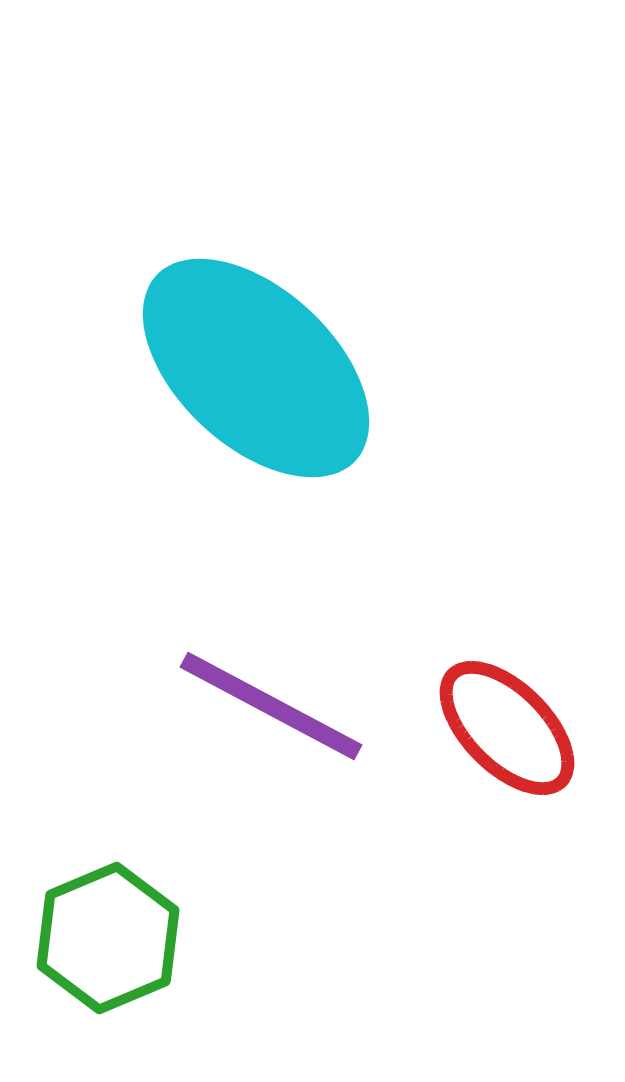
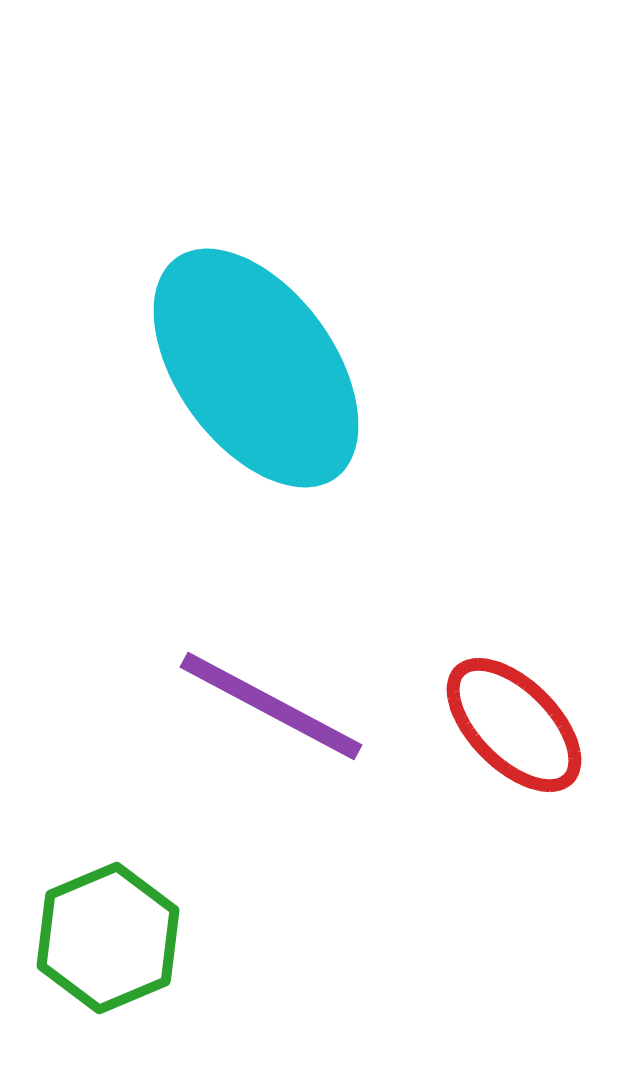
cyan ellipse: rotated 11 degrees clockwise
red ellipse: moved 7 px right, 3 px up
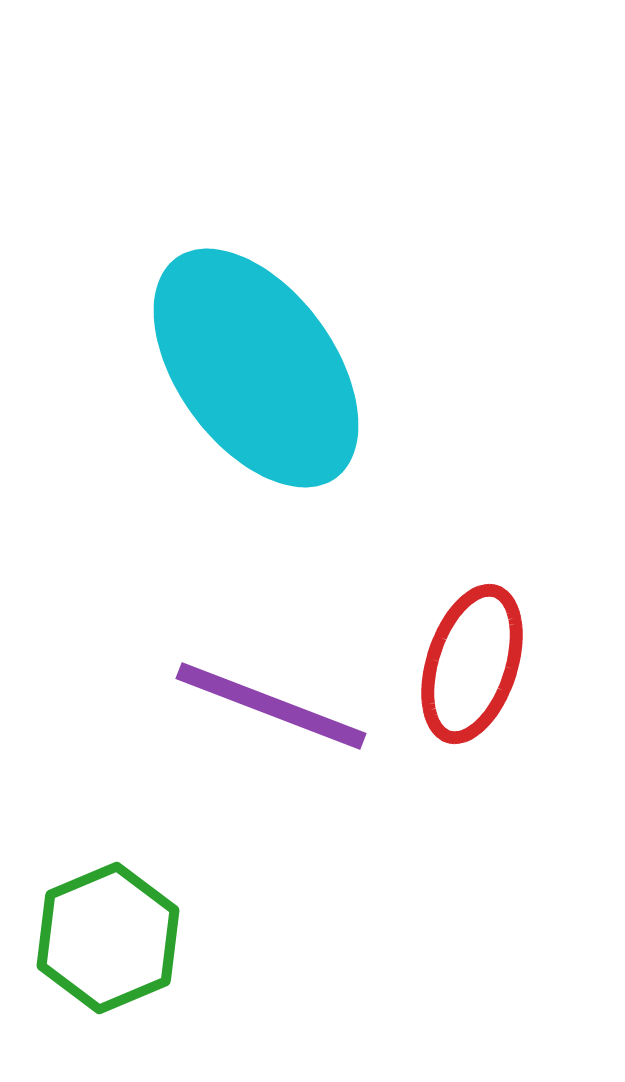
purple line: rotated 7 degrees counterclockwise
red ellipse: moved 42 px left, 61 px up; rotated 63 degrees clockwise
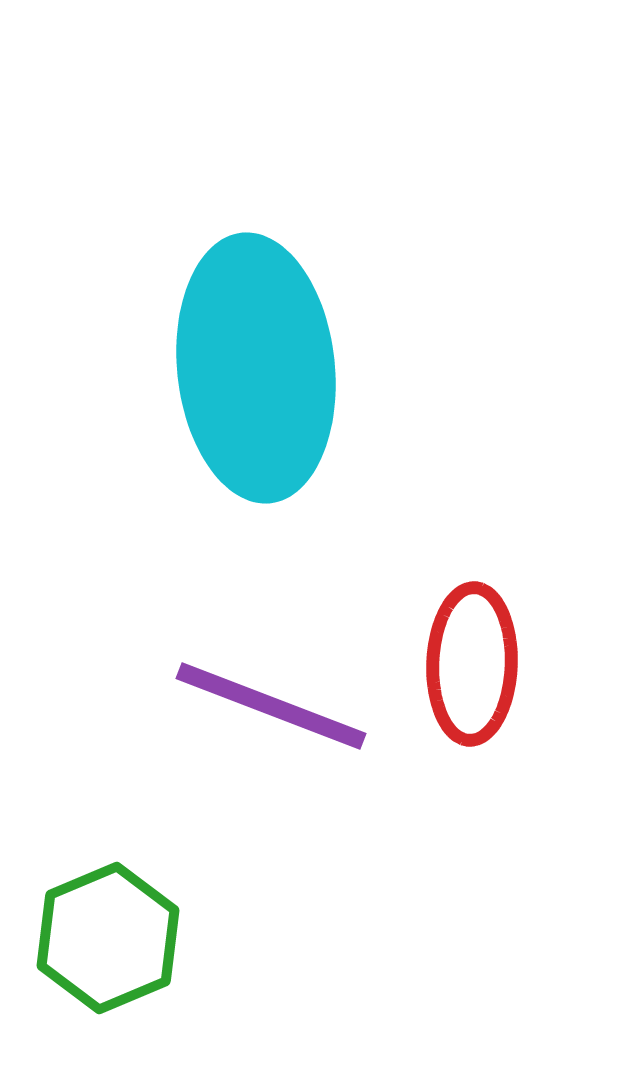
cyan ellipse: rotated 30 degrees clockwise
red ellipse: rotated 16 degrees counterclockwise
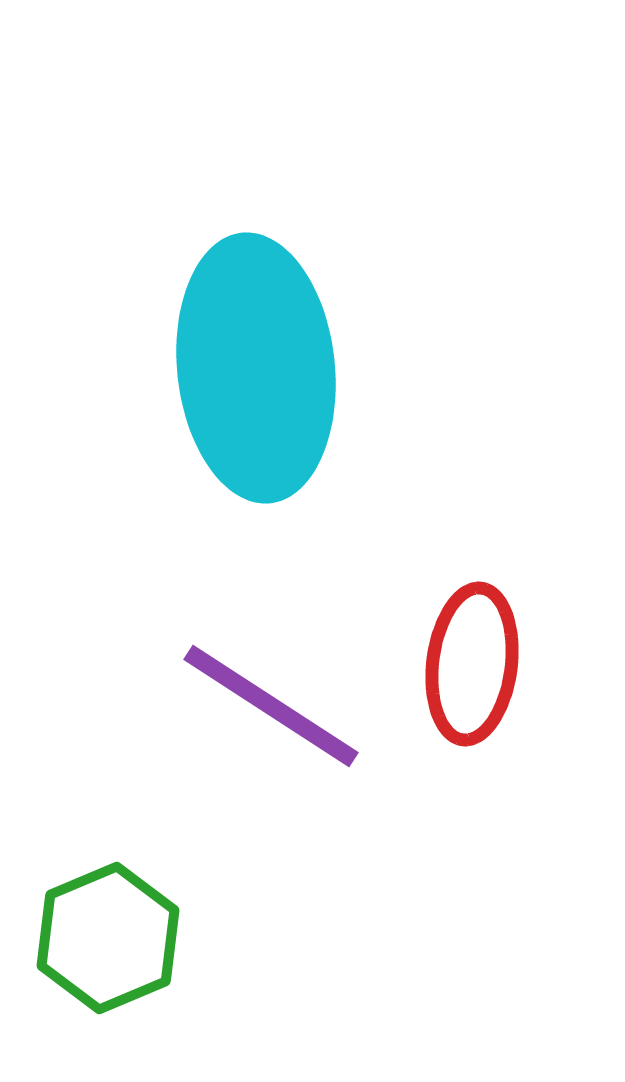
red ellipse: rotated 5 degrees clockwise
purple line: rotated 12 degrees clockwise
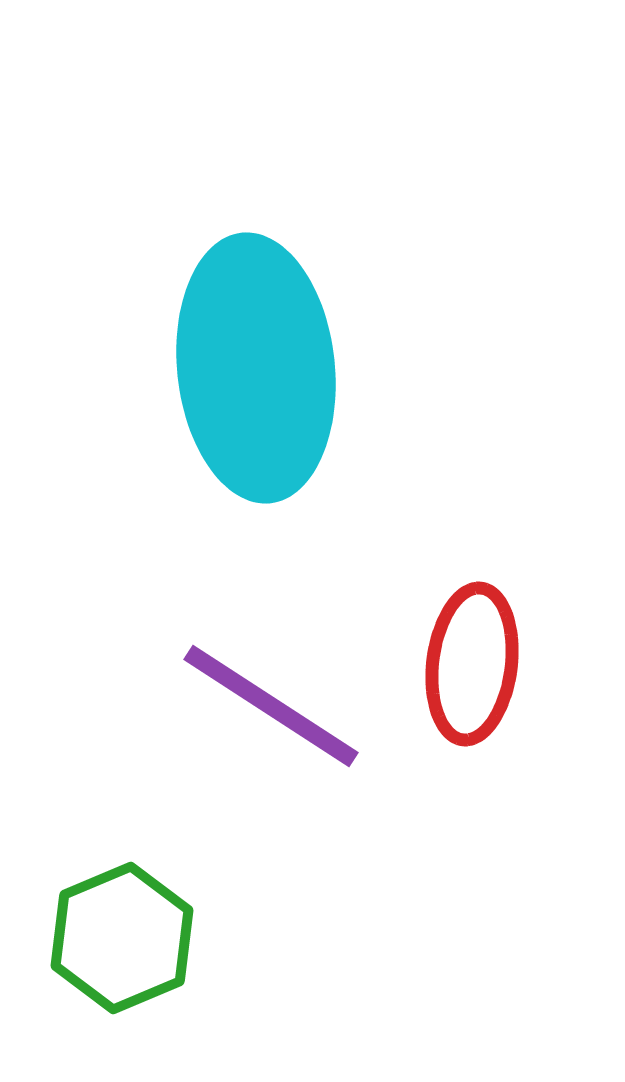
green hexagon: moved 14 px right
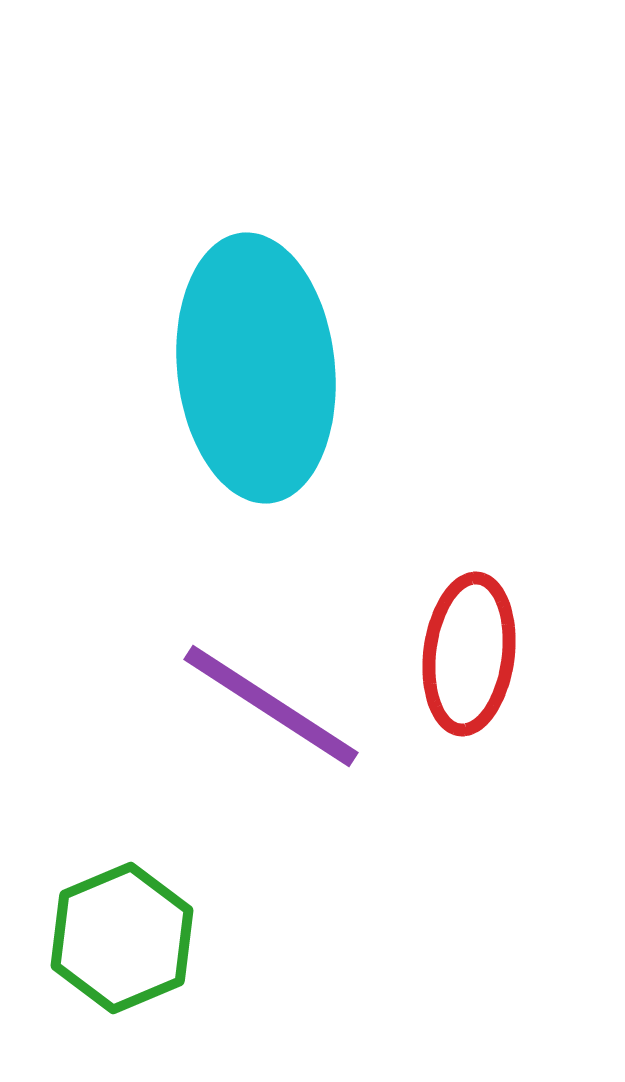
red ellipse: moved 3 px left, 10 px up
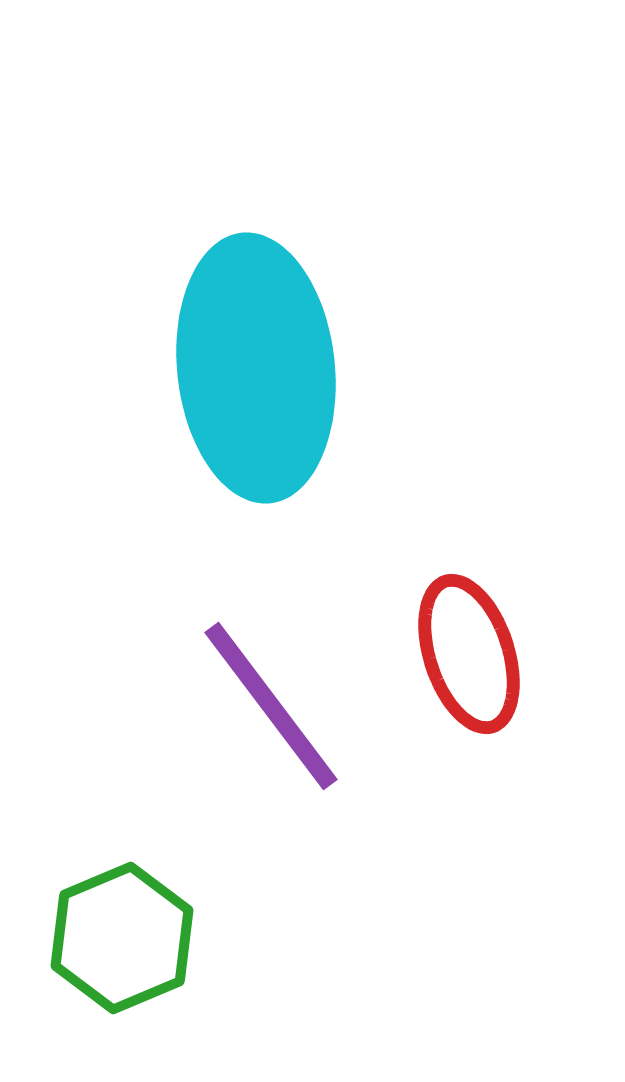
red ellipse: rotated 25 degrees counterclockwise
purple line: rotated 20 degrees clockwise
